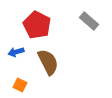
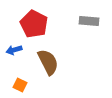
gray rectangle: rotated 36 degrees counterclockwise
red pentagon: moved 3 px left, 1 px up
blue arrow: moved 2 px left, 2 px up
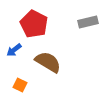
gray rectangle: moved 1 px left, 1 px down; rotated 18 degrees counterclockwise
blue arrow: rotated 21 degrees counterclockwise
brown semicircle: rotated 32 degrees counterclockwise
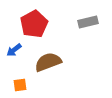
red pentagon: rotated 16 degrees clockwise
brown semicircle: rotated 52 degrees counterclockwise
orange square: rotated 32 degrees counterclockwise
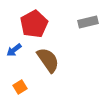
brown semicircle: moved 2 px up; rotated 76 degrees clockwise
orange square: moved 2 px down; rotated 24 degrees counterclockwise
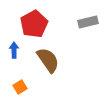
blue arrow: rotated 126 degrees clockwise
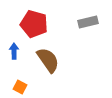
red pentagon: rotated 28 degrees counterclockwise
blue arrow: moved 1 px down
orange square: rotated 32 degrees counterclockwise
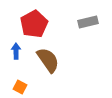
red pentagon: rotated 28 degrees clockwise
blue arrow: moved 2 px right
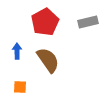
red pentagon: moved 11 px right, 2 px up
blue arrow: moved 1 px right
orange square: rotated 24 degrees counterclockwise
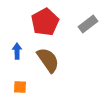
gray rectangle: moved 2 px down; rotated 24 degrees counterclockwise
